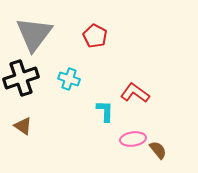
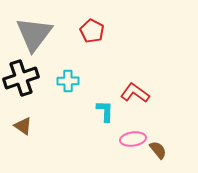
red pentagon: moved 3 px left, 5 px up
cyan cross: moved 1 px left, 2 px down; rotated 20 degrees counterclockwise
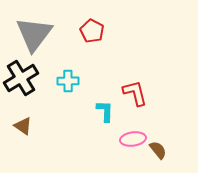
black cross: rotated 12 degrees counterclockwise
red L-shape: rotated 40 degrees clockwise
